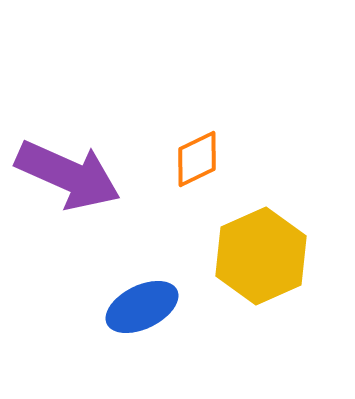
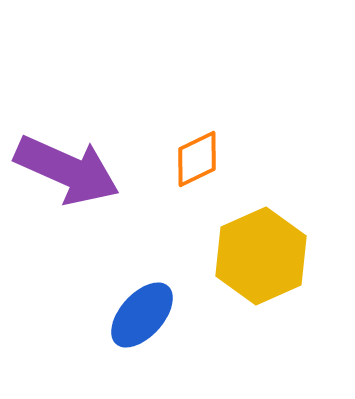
purple arrow: moved 1 px left, 5 px up
blue ellipse: moved 8 px down; rotated 22 degrees counterclockwise
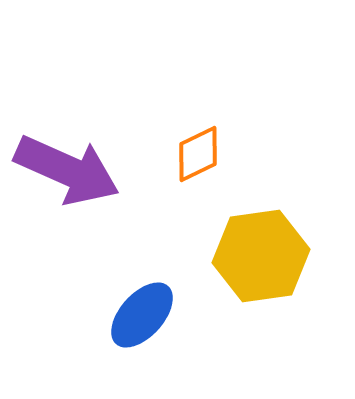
orange diamond: moved 1 px right, 5 px up
yellow hexagon: rotated 16 degrees clockwise
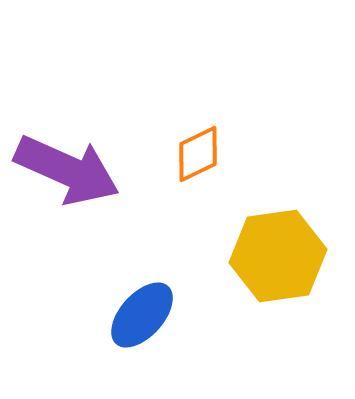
yellow hexagon: moved 17 px right
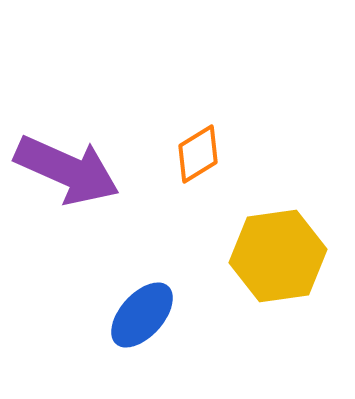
orange diamond: rotated 6 degrees counterclockwise
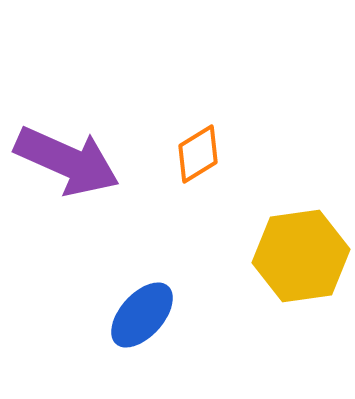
purple arrow: moved 9 px up
yellow hexagon: moved 23 px right
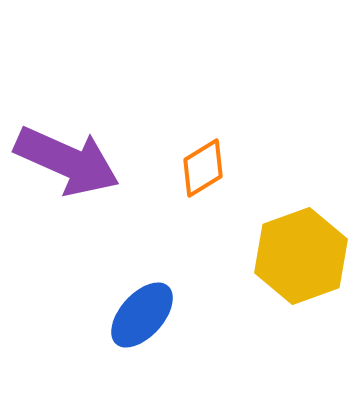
orange diamond: moved 5 px right, 14 px down
yellow hexagon: rotated 12 degrees counterclockwise
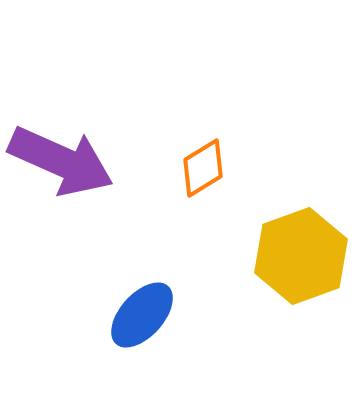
purple arrow: moved 6 px left
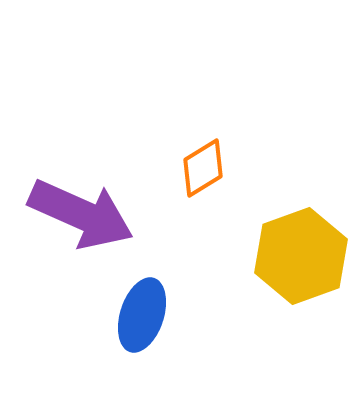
purple arrow: moved 20 px right, 53 px down
blue ellipse: rotated 24 degrees counterclockwise
